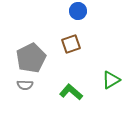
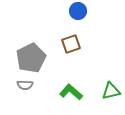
green triangle: moved 11 px down; rotated 18 degrees clockwise
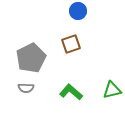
gray semicircle: moved 1 px right, 3 px down
green triangle: moved 1 px right, 1 px up
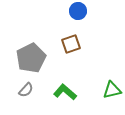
gray semicircle: moved 2 px down; rotated 49 degrees counterclockwise
green L-shape: moved 6 px left
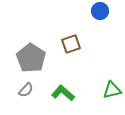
blue circle: moved 22 px right
gray pentagon: rotated 12 degrees counterclockwise
green L-shape: moved 2 px left, 1 px down
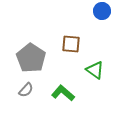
blue circle: moved 2 px right
brown square: rotated 24 degrees clockwise
green triangle: moved 17 px left, 20 px up; rotated 48 degrees clockwise
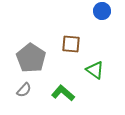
gray semicircle: moved 2 px left
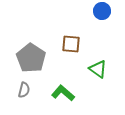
green triangle: moved 3 px right, 1 px up
gray semicircle: rotated 28 degrees counterclockwise
